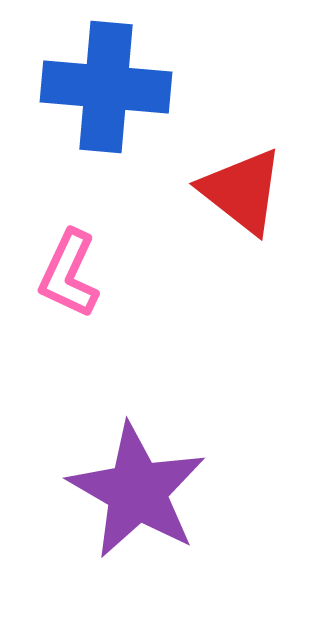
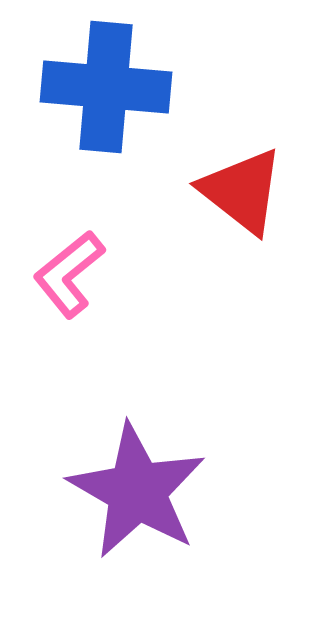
pink L-shape: rotated 26 degrees clockwise
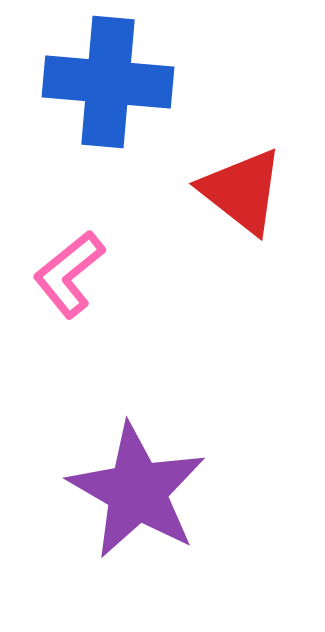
blue cross: moved 2 px right, 5 px up
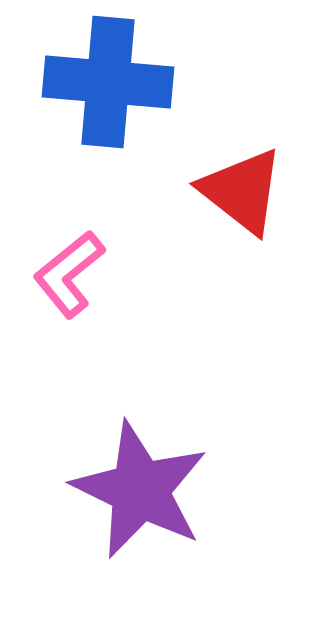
purple star: moved 3 px right, 1 px up; rotated 4 degrees counterclockwise
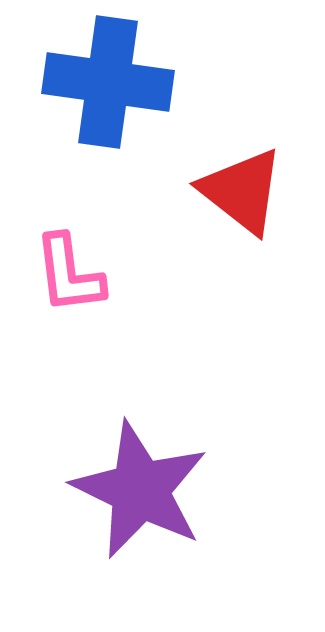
blue cross: rotated 3 degrees clockwise
pink L-shape: rotated 58 degrees counterclockwise
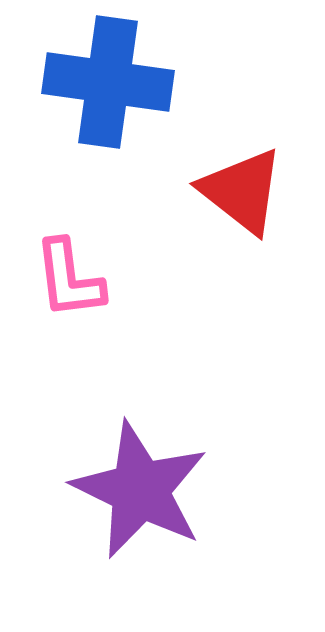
pink L-shape: moved 5 px down
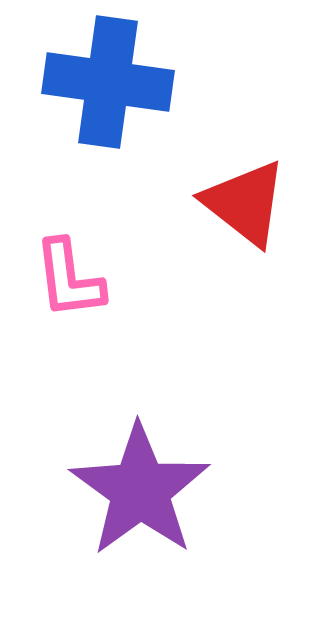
red triangle: moved 3 px right, 12 px down
purple star: rotated 10 degrees clockwise
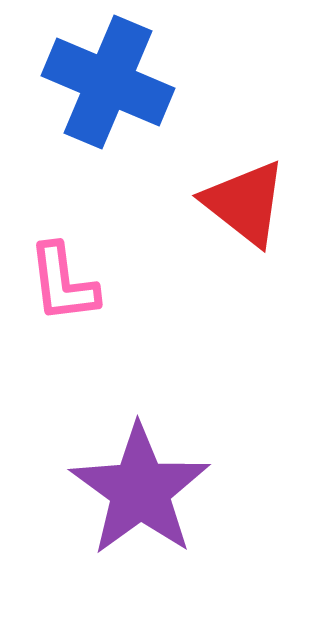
blue cross: rotated 15 degrees clockwise
pink L-shape: moved 6 px left, 4 px down
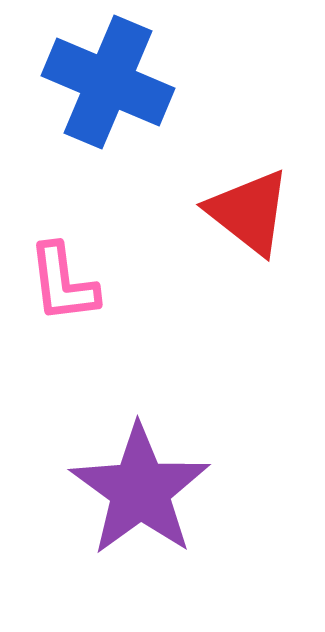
red triangle: moved 4 px right, 9 px down
